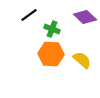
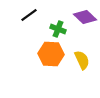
green cross: moved 6 px right
yellow semicircle: rotated 24 degrees clockwise
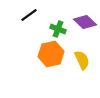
purple diamond: moved 5 px down
orange hexagon: rotated 15 degrees counterclockwise
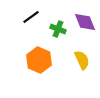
black line: moved 2 px right, 2 px down
purple diamond: rotated 25 degrees clockwise
orange hexagon: moved 12 px left, 6 px down; rotated 25 degrees counterclockwise
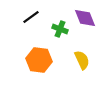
purple diamond: moved 4 px up
green cross: moved 2 px right
orange hexagon: rotated 15 degrees counterclockwise
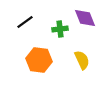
black line: moved 6 px left, 5 px down
green cross: rotated 28 degrees counterclockwise
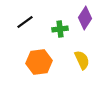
purple diamond: rotated 55 degrees clockwise
orange hexagon: moved 2 px down; rotated 15 degrees counterclockwise
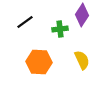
purple diamond: moved 3 px left, 3 px up
orange hexagon: rotated 10 degrees clockwise
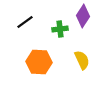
purple diamond: moved 1 px right, 1 px down
